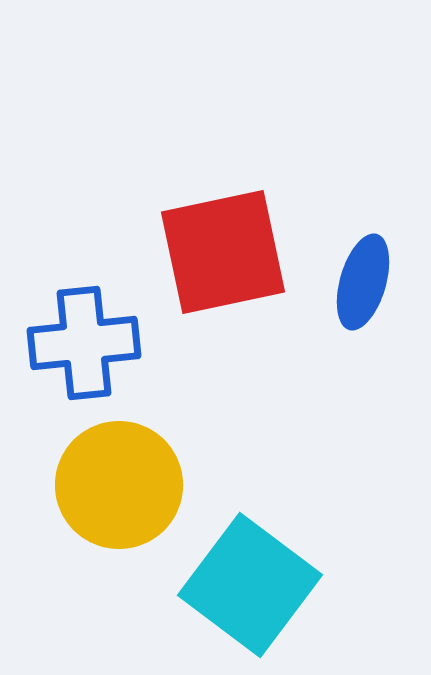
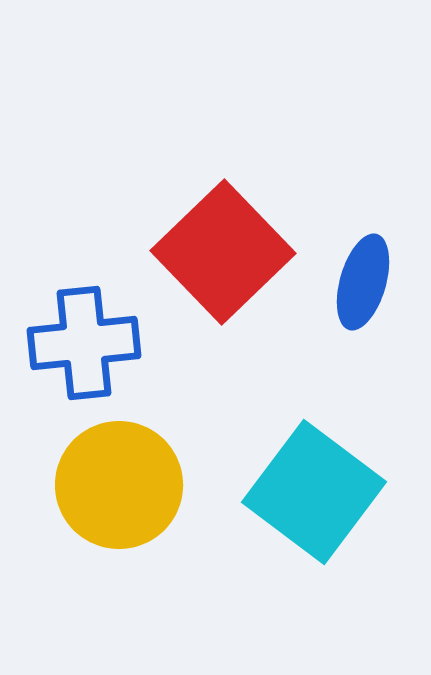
red square: rotated 32 degrees counterclockwise
cyan square: moved 64 px right, 93 px up
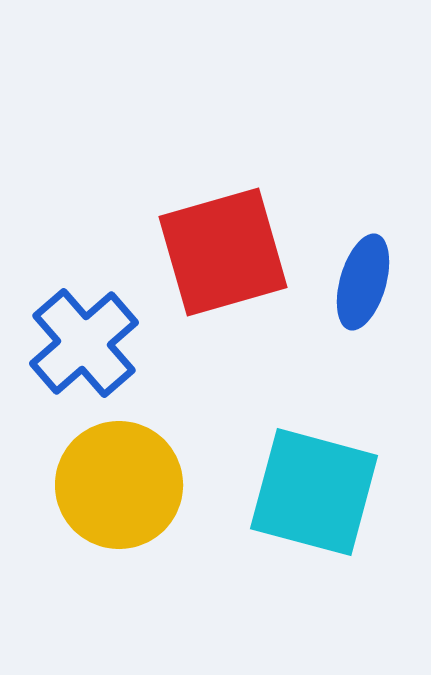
red square: rotated 28 degrees clockwise
blue cross: rotated 35 degrees counterclockwise
cyan square: rotated 22 degrees counterclockwise
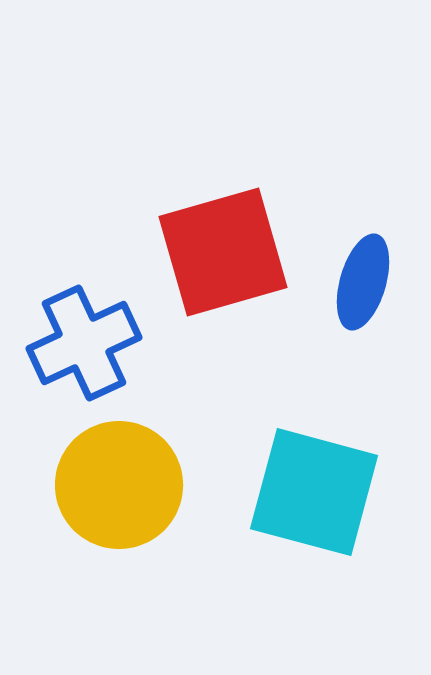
blue cross: rotated 16 degrees clockwise
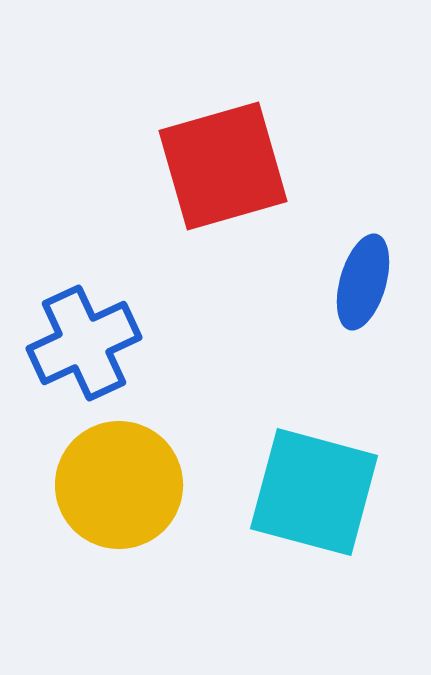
red square: moved 86 px up
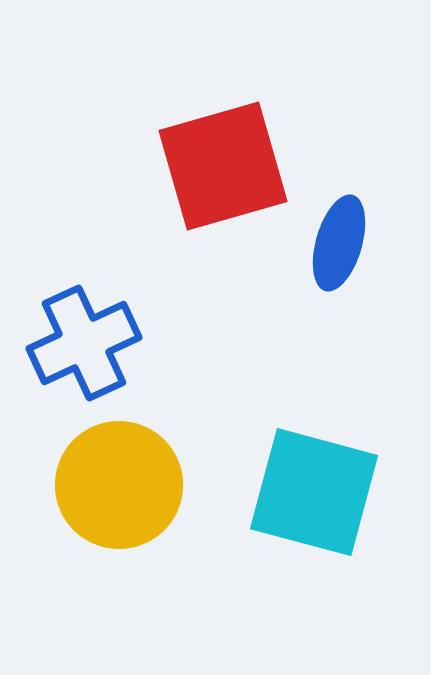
blue ellipse: moved 24 px left, 39 px up
